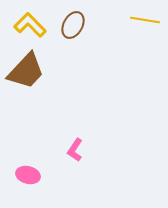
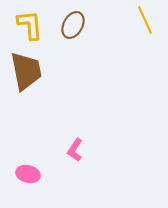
yellow line: rotated 56 degrees clockwise
yellow L-shape: rotated 40 degrees clockwise
brown trapezoid: rotated 54 degrees counterclockwise
pink ellipse: moved 1 px up
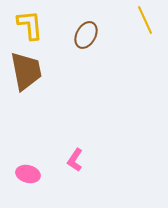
brown ellipse: moved 13 px right, 10 px down
pink L-shape: moved 10 px down
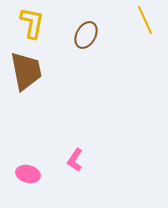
yellow L-shape: moved 2 px right, 2 px up; rotated 16 degrees clockwise
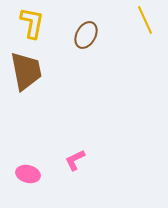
pink L-shape: rotated 30 degrees clockwise
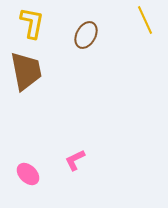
pink ellipse: rotated 30 degrees clockwise
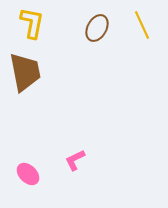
yellow line: moved 3 px left, 5 px down
brown ellipse: moved 11 px right, 7 px up
brown trapezoid: moved 1 px left, 1 px down
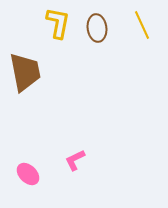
yellow L-shape: moved 26 px right
brown ellipse: rotated 36 degrees counterclockwise
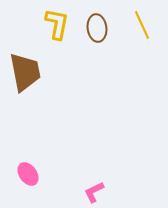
yellow L-shape: moved 1 px left, 1 px down
pink L-shape: moved 19 px right, 32 px down
pink ellipse: rotated 10 degrees clockwise
